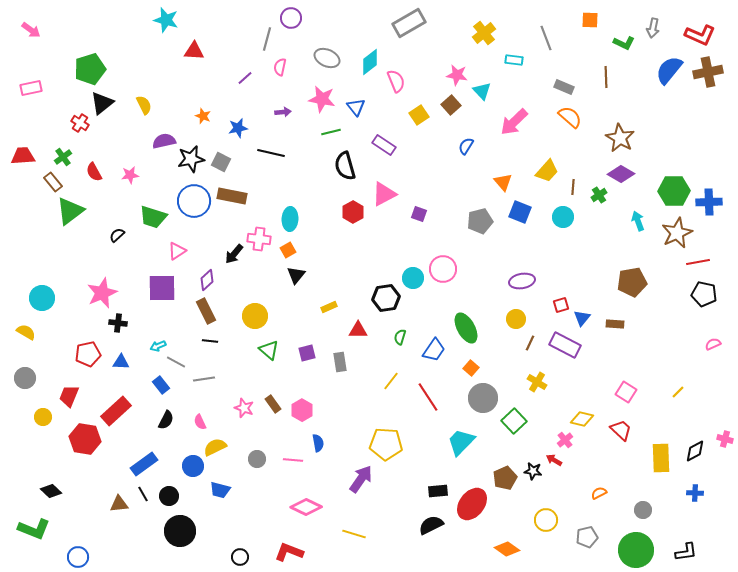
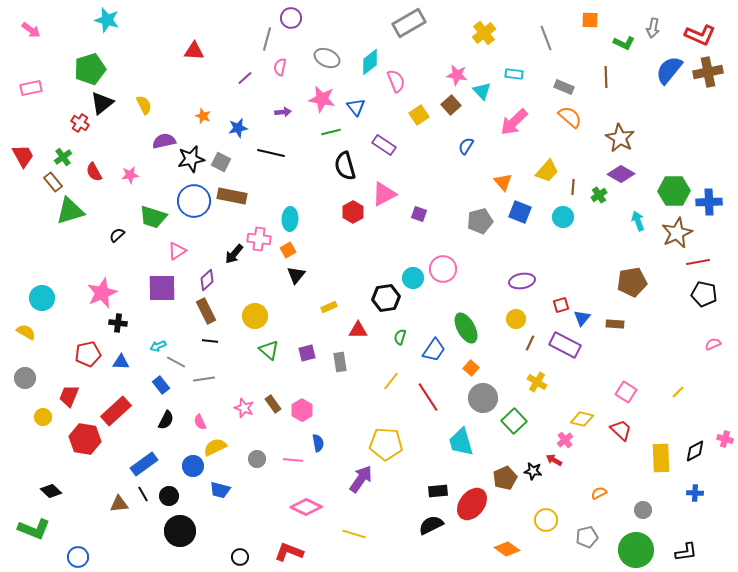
cyan star at (166, 20): moved 59 px left
cyan rectangle at (514, 60): moved 14 px down
red trapezoid at (23, 156): rotated 65 degrees clockwise
green triangle at (70, 211): rotated 20 degrees clockwise
cyan trapezoid at (461, 442): rotated 60 degrees counterclockwise
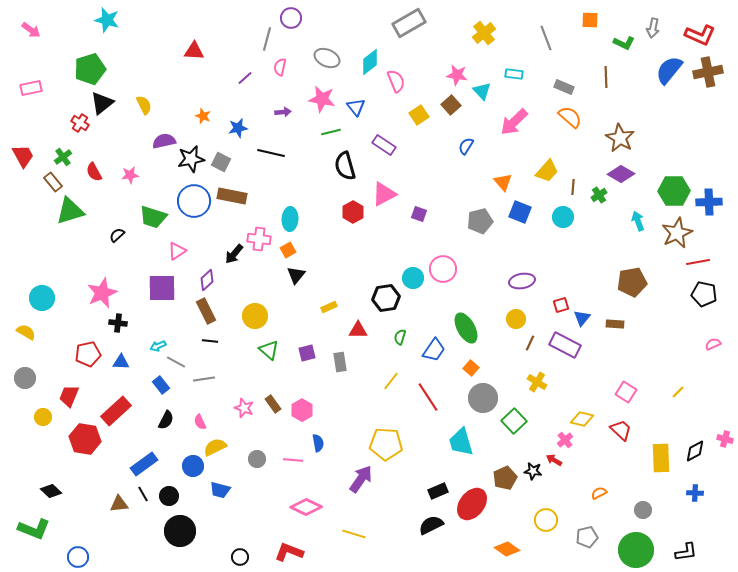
black rectangle at (438, 491): rotated 18 degrees counterclockwise
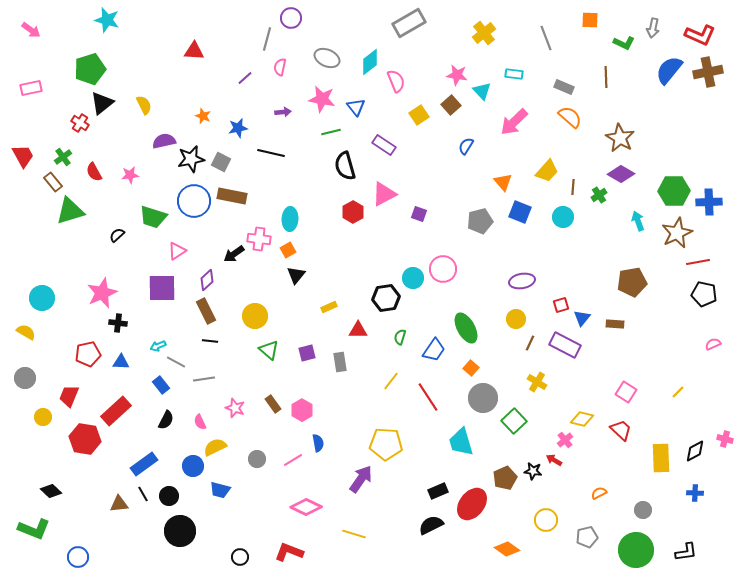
black arrow at (234, 254): rotated 15 degrees clockwise
pink star at (244, 408): moved 9 px left
pink line at (293, 460): rotated 36 degrees counterclockwise
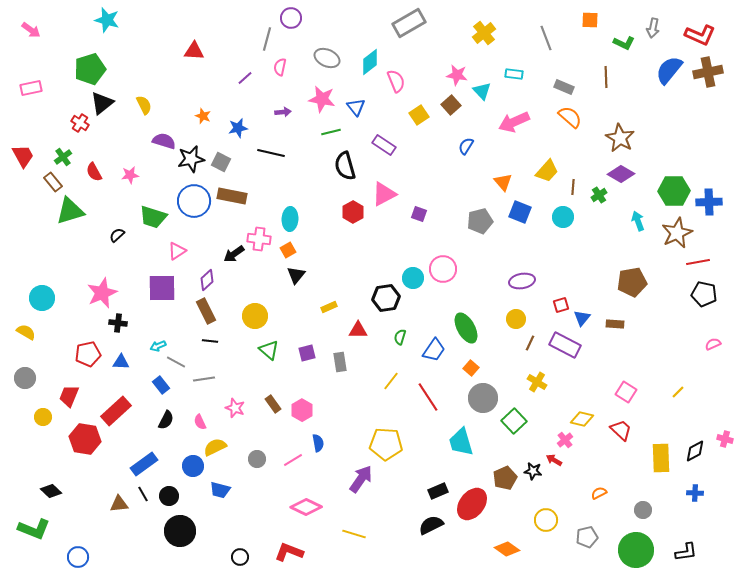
pink arrow at (514, 122): rotated 20 degrees clockwise
purple semicircle at (164, 141): rotated 30 degrees clockwise
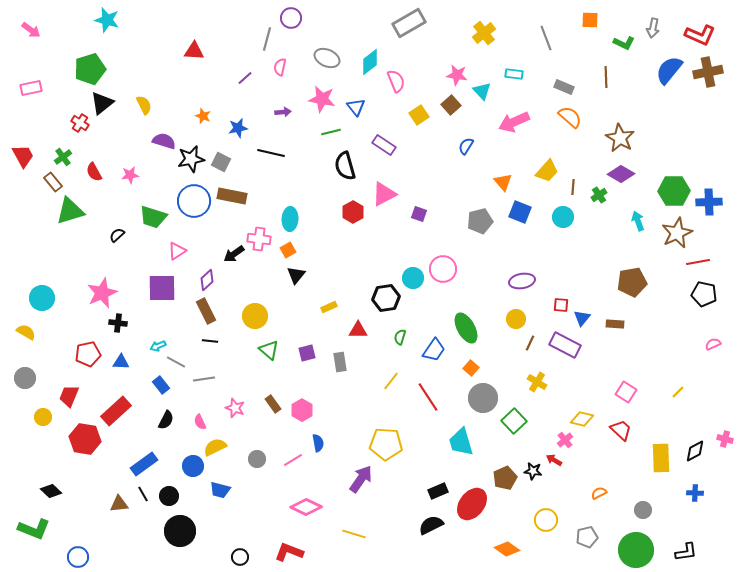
red square at (561, 305): rotated 21 degrees clockwise
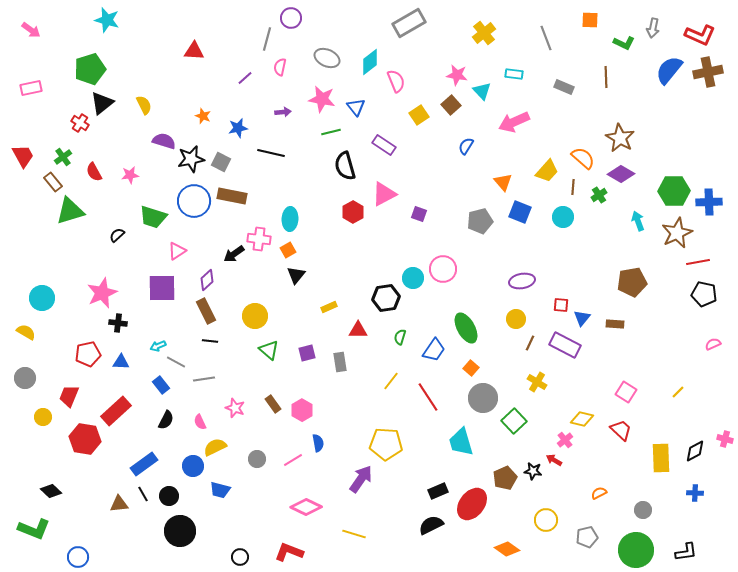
orange semicircle at (570, 117): moved 13 px right, 41 px down
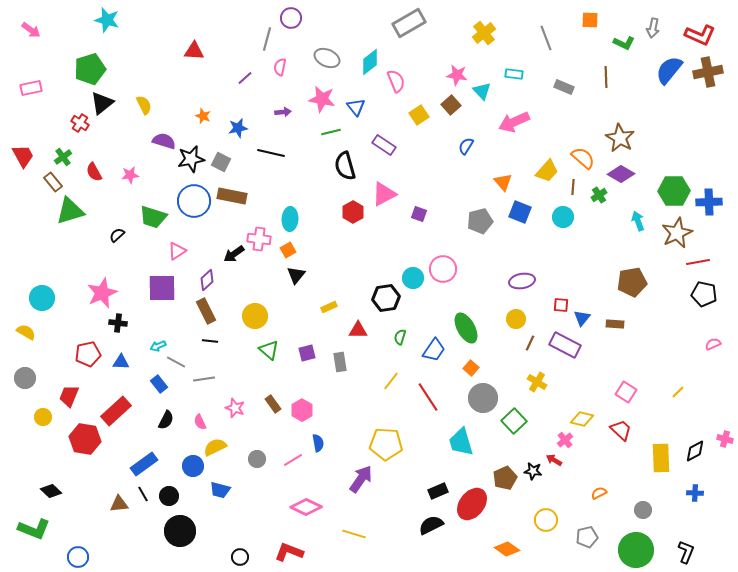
blue rectangle at (161, 385): moved 2 px left, 1 px up
black L-shape at (686, 552): rotated 60 degrees counterclockwise
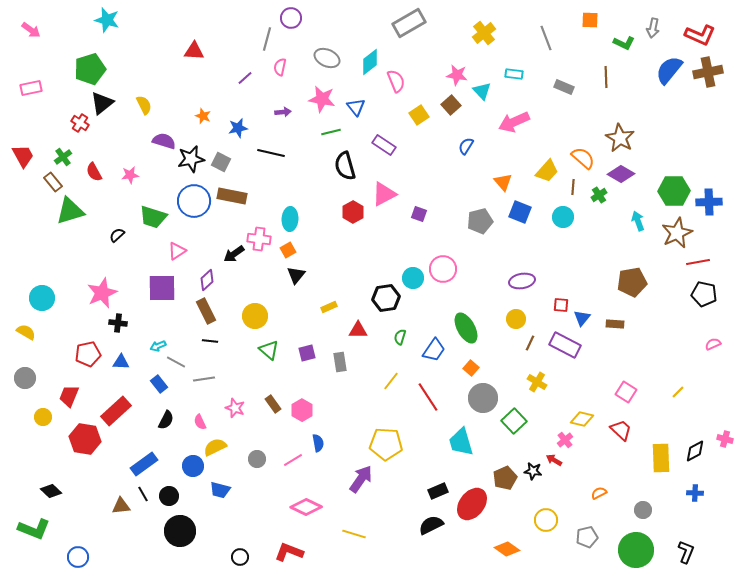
brown triangle at (119, 504): moved 2 px right, 2 px down
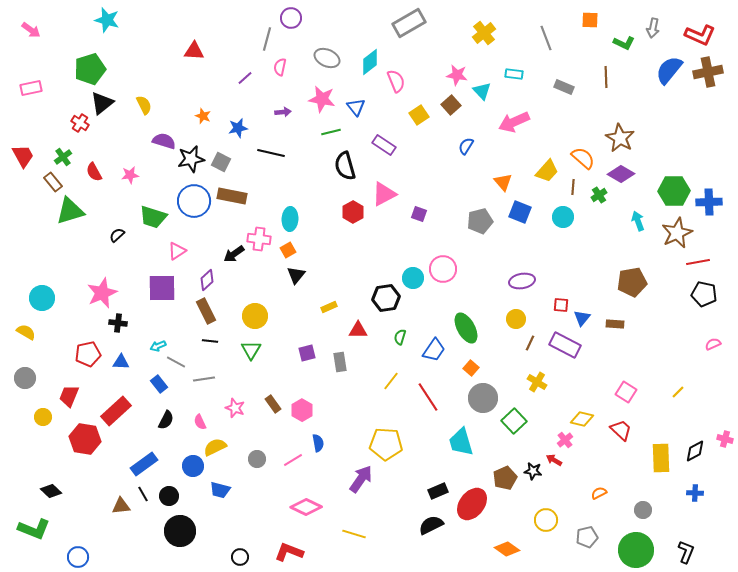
green triangle at (269, 350): moved 18 px left; rotated 20 degrees clockwise
